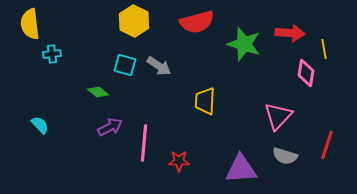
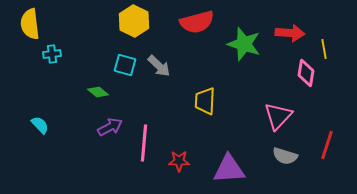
gray arrow: rotated 10 degrees clockwise
purple triangle: moved 12 px left
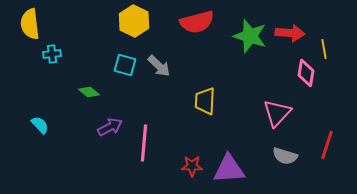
green star: moved 6 px right, 8 px up
green diamond: moved 9 px left
pink triangle: moved 1 px left, 3 px up
red star: moved 13 px right, 5 px down
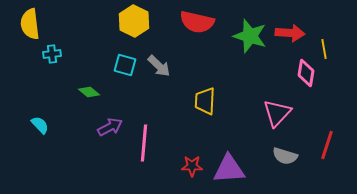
red semicircle: rotated 28 degrees clockwise
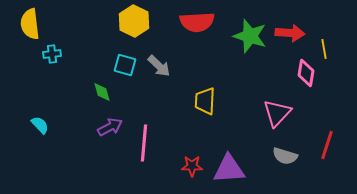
red semicircle: rotated 16 degrees counterclockwise
green diamond: moved 13 px right; rotated 35 degrees clockwise
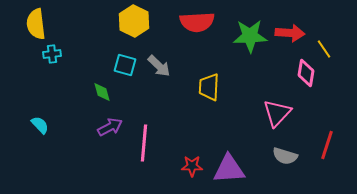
yellow semicircle: moved 6 px right
green star: rotated 20 degrees counterclockwise
yellow line: rotated 24 degrees counterclockwise
yellow trapezoid: moved 4 px right, 14 px up
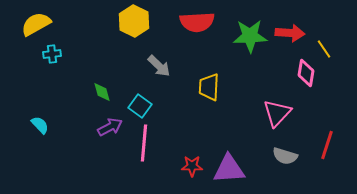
yellow semicircle: rotated 68 degrees clockwise
cyan square: moved 15 px right, 41 px down; rotated 20 degrees clockwise
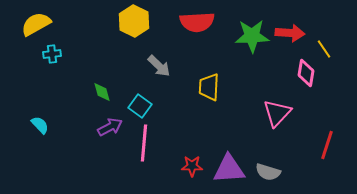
green star: moved 2 px right
gray semicircle: moved 17 px left, 16 px down
